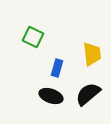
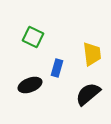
black ellipse: moved 21 px left, 11 px up; rotated 40 degrees counterclockwise
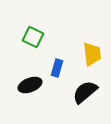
black semicircle: moved 3 px left, 2 px up
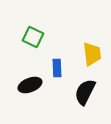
blue rectangle: rotated 18 degrees counterclockwise
black semicircle: rotated 24 degrees counterclockwise
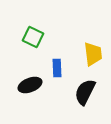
yellow trapezoid: moved 1 px right
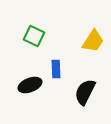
green square: moved 1 px right, 1 px up
yellow trapezoid: moved 13 px up; rotated 40 degrees clockwise
blue rectangle: moved 1 px left, 1 px down
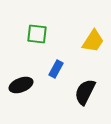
green square: moved 3 px right, 2 px up; rotated 20 degrees counterclockwise
blue rectangle: rotated 30 degrees clockwise
black ellipse: moved 9 px left
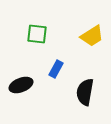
yellow trapezoid: moved 1 px left, 5 px up; rotated 25 degrees clockwise
black semicircle: rotated 16 degrees counterclockwise
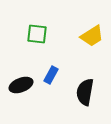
blue rectangle: moved 5 px left, 6 px down
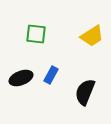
green square: moved 1 px left
black ellipse: moved 7 px up
black semicircle: rotated 12 degrees clockwise
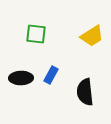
black ellipse: rotated 20 degrees clockwise
black semicircle: rotated 28 degrees counterclockwise
